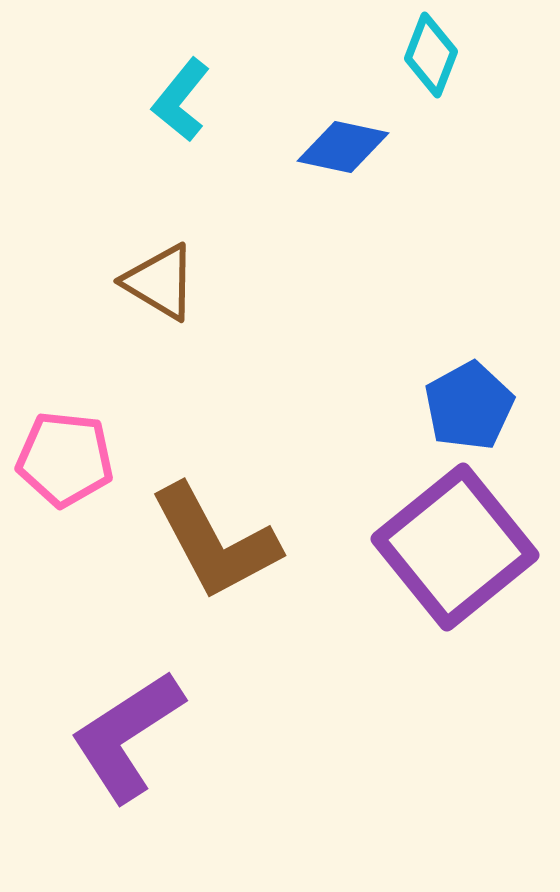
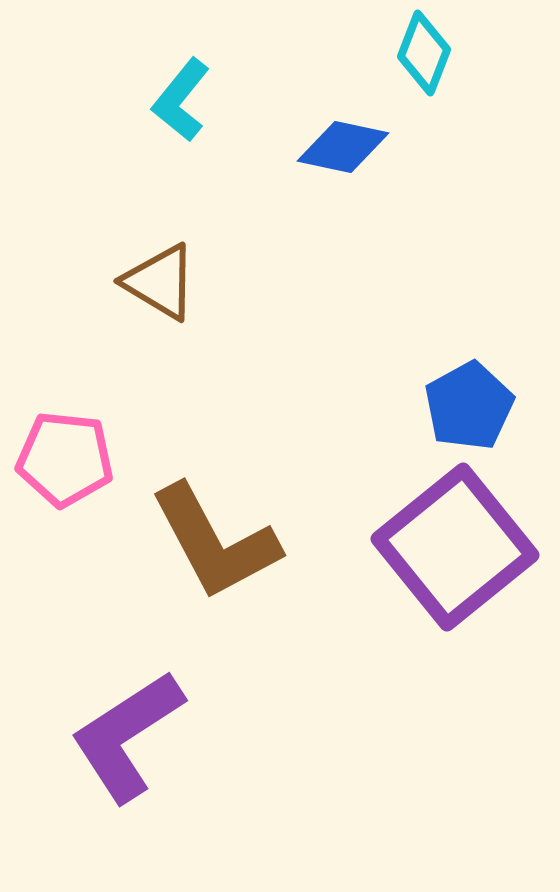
cyan diamond: moved 7 px left, 2 px up
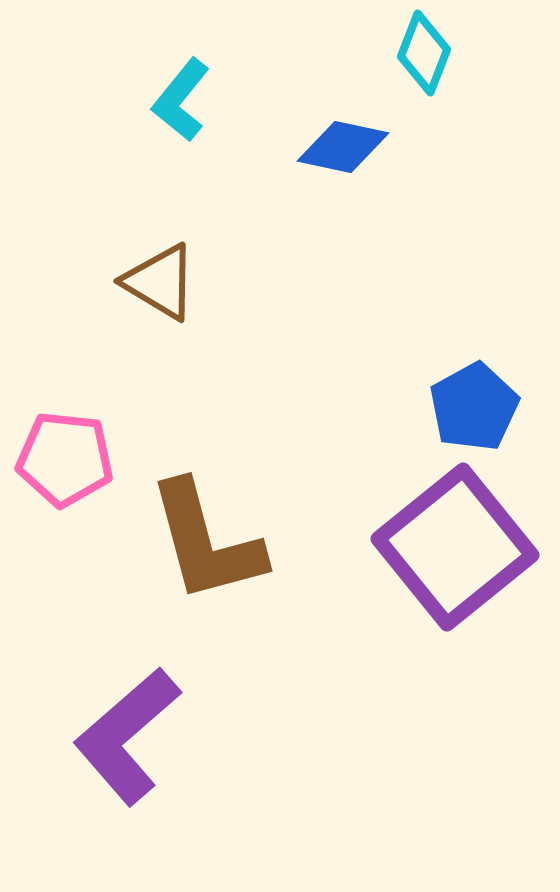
blue pentagon: moved 5 px right, 1 px down
brown L-shape: moved 9 px left; rotated 13 degrees clockwise
purple L-shape: rotated 8 degrees counterclockwise
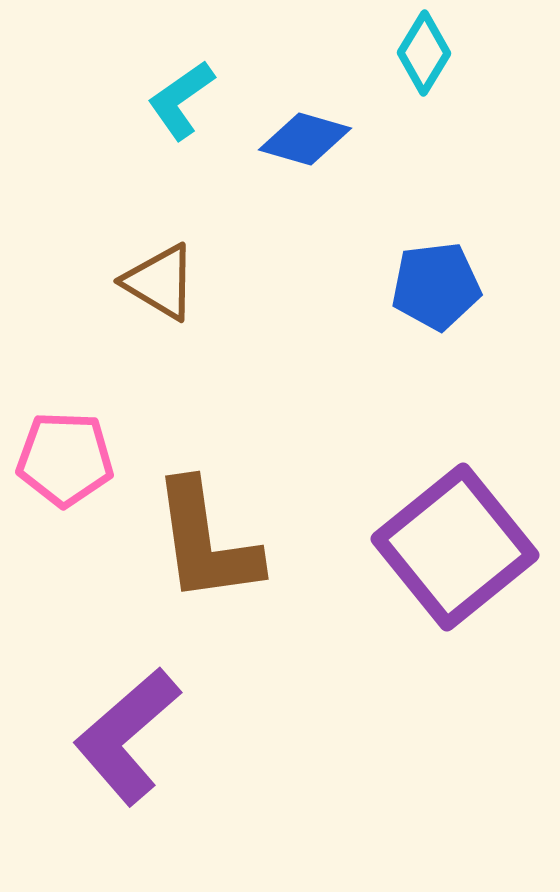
cyan diamond: rotated 10 degrees clockwise
cyan L-shape: rotated 16 degrees clockwise
blue diamond: moved 38 px left, 8 px up; rotated 4 degrees clockwise
blue pentagon: moved 38 px left, 121 px up; rotated 22 degrees clockwise
pink pentagon: rotated 4 degrees counterclockwise
brown L-shape: rotated 7 degrees clockwise
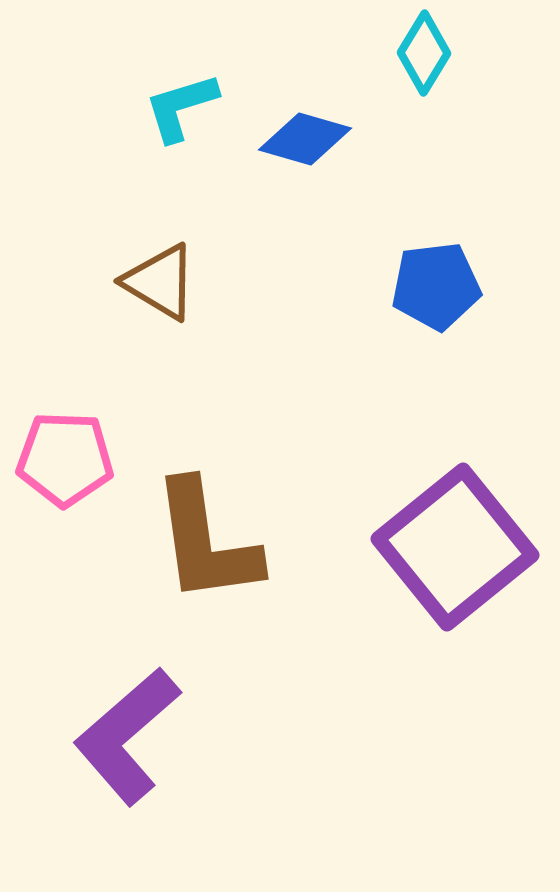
cyan L-shape: moved 7 px down; rotated 18 degrees clockwise
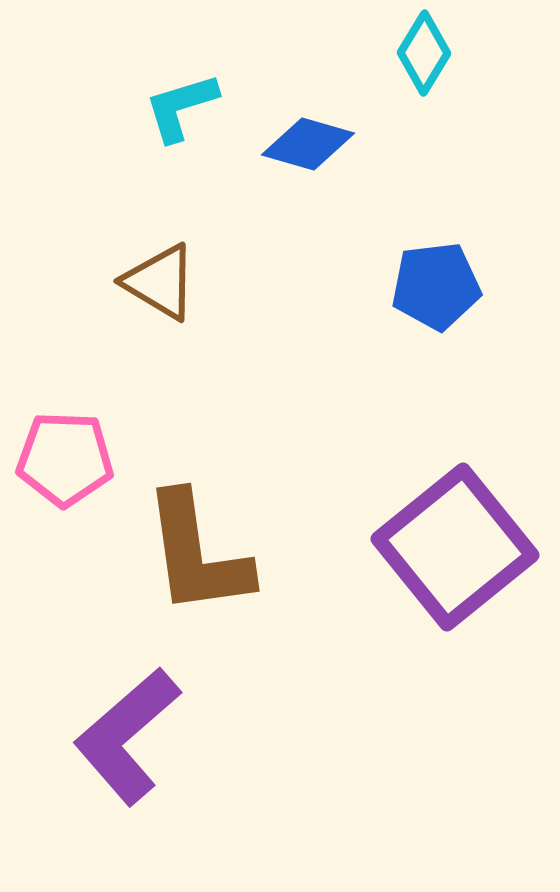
blue diamond: moved 3 px right, 5 px down
brown L-shape: moved 9 px left, 12 px down
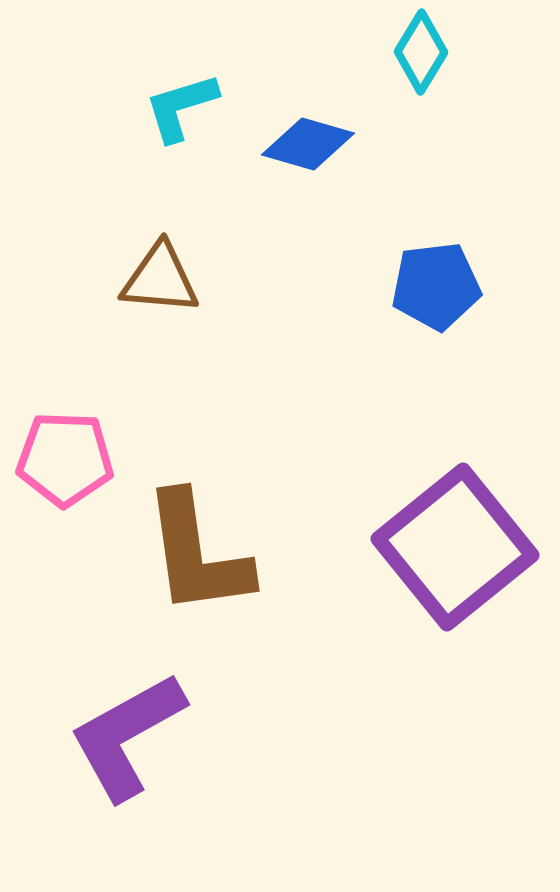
cyan diamond: moved 3 px left, 1 px up
brown triangle: moved 3 px up; rotated 26 degrees counterclockwise
purple L-shape: rotated 12 degrees clockwise
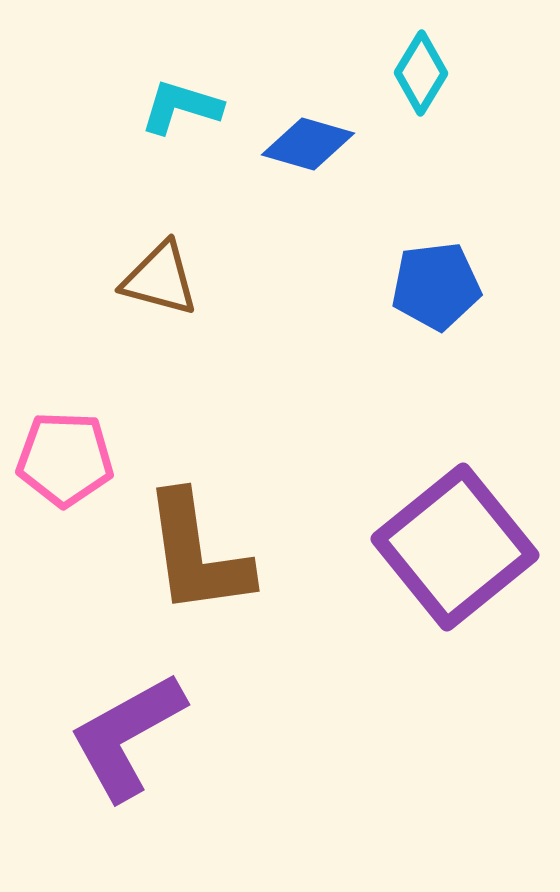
cyan diamond: moved 21 px down
cyan L-shape: rotated 34 degrees clockwise
brown triangle: rotated 10 degrees clockwise
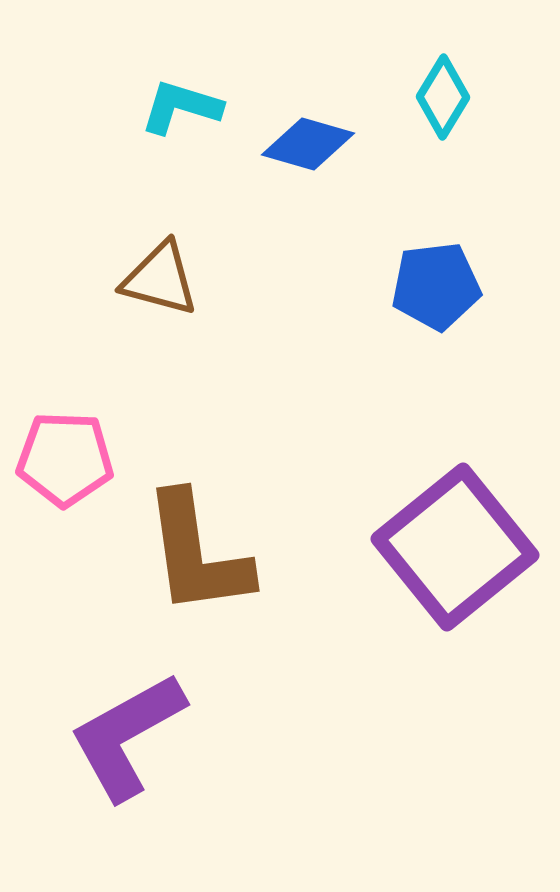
cyan diamond: moved 22 px right, 24 px down
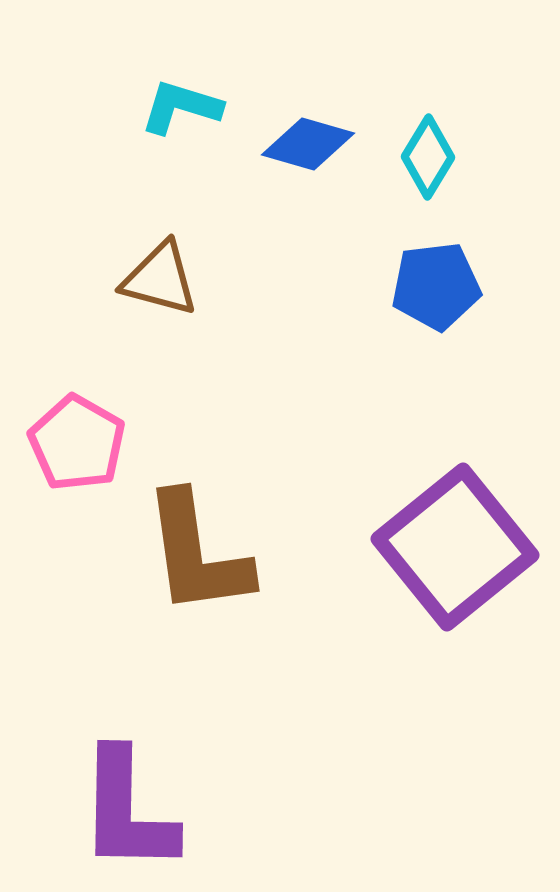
cyan diamond: moved 15 px left, 60 px down
pink pentagon: moved 12 px right, 16 px up; rotated 28 degrees clockwise
purple L-shape: moved 75 px down; rotated 60 degrees counterclockwise
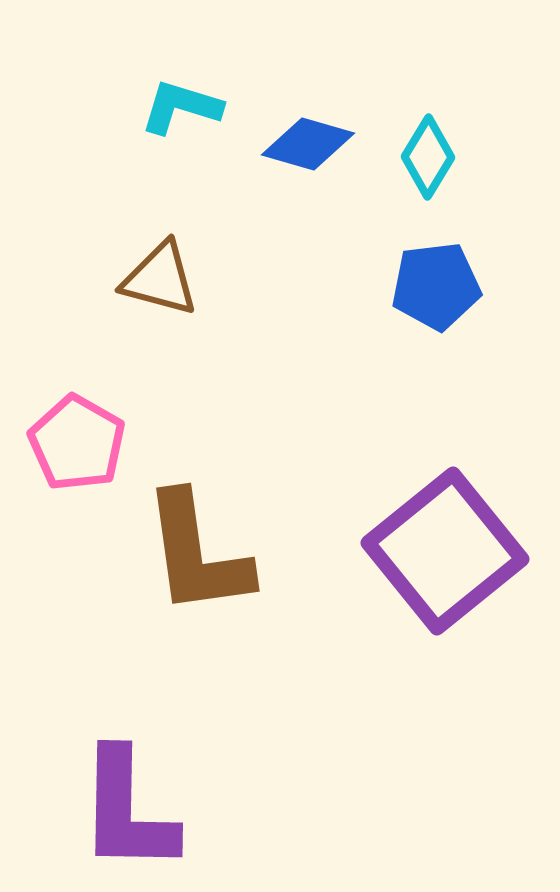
purple square: moved 10 px left, 4 px down
